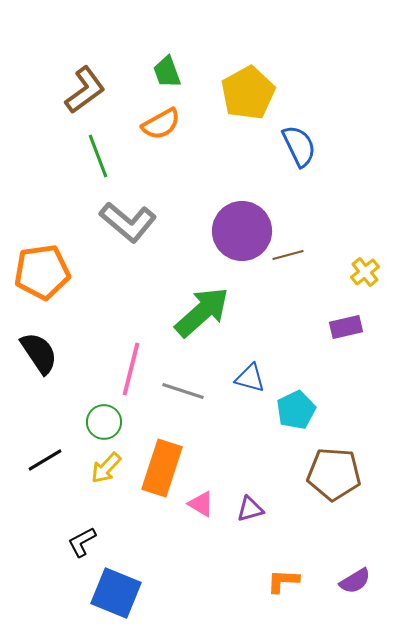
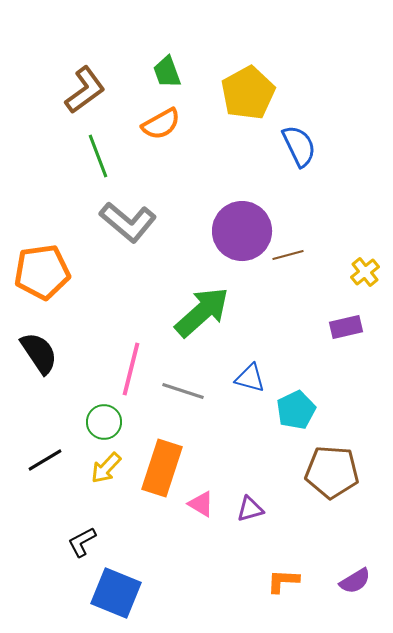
brown pentagon: moved 2 px left, 2 px up
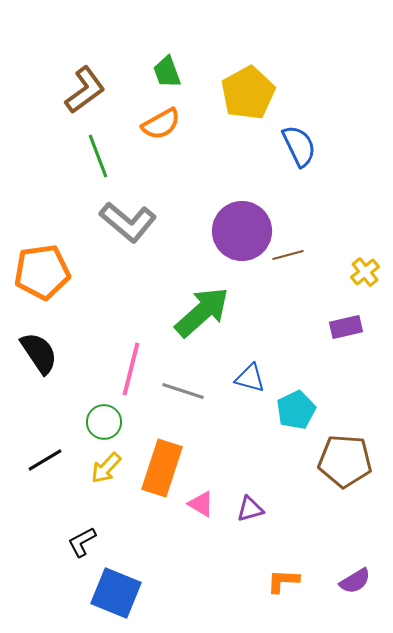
brown pentagon: moved 13 px right, 11 px up
